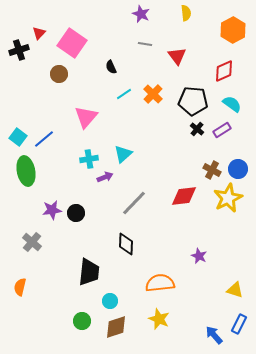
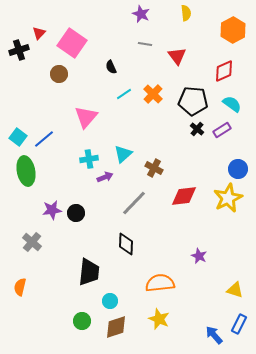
brown cross at (212, 170): moved 58 px left, 2 px up
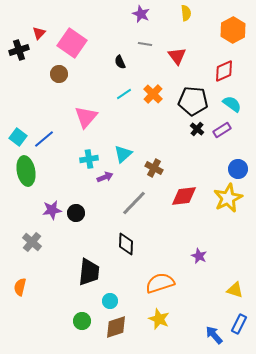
black semicircle at (111, 67): moved 9 px right, 5 px up
orange semicircle at (160, 283): rotated 12 degrees counterclockwise
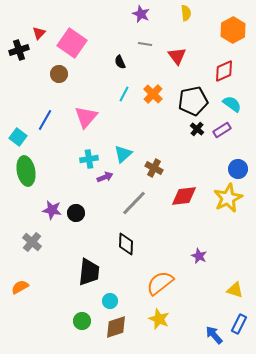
cyan line at (124, 94): rotated 28 degrees counterclockwise
black pentagon at (193, 101): rotated 16 degrees counterclockwise
blue line at (44, 139): moved 1 px right, 19 px up; rotated 20 degrees counterclockwise
purple star at (52, 210): rotated 18 degrees clockwise
orange semicircle at (160, 283): rotated 20 degrees counterclockwise
orange semicircle at (20, 287): rotated 48 degrees clockwise
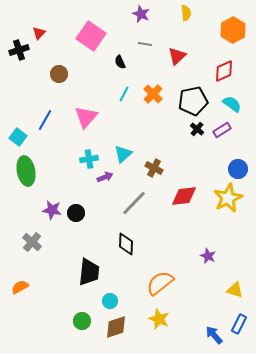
pink square at (72, 43): moved 19 px right, 7 px up
red triangle at (177, 56): rotated 24 degrees clockwise
purple star at (199, 256): moved 9 px right
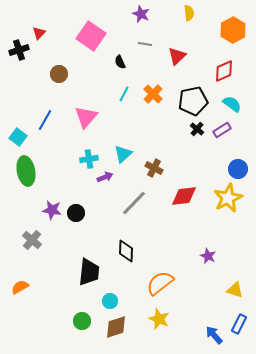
yellow semicircle at (186, 13): moved 3 px right
gray cross at (32, 242): moved 2 px up
black diamond at (126, 244): moved 7 px down
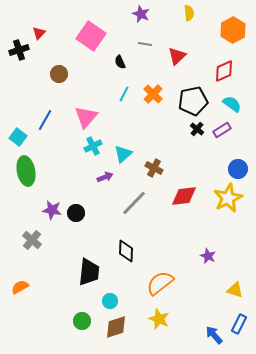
cyan cross at (89, 159): moved 4 px right, 13 px up; rotated 18 degrees counterclockwise
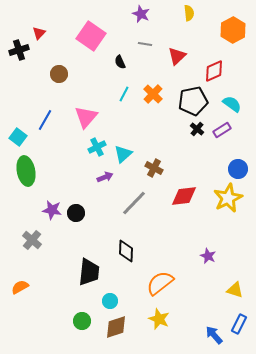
red diamond at (224, 71): moved 10 px left
cyan cross at (93, 146): moved 4 px right, 1 px down
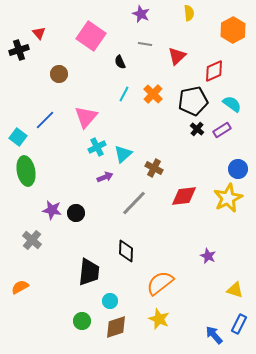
red triangle at (39, 33): rotated 24 degrees counterclockwise
blue line at (45, 120): rotated 15 degrees clockwise
